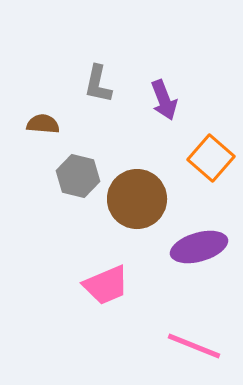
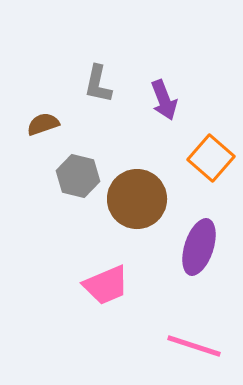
brown semicircle: rotated 24 degrees counterclockwise
purple ellipse: rotated 56 degrees counterclockwise
pink line: rotated 4 degrees counterclockwise
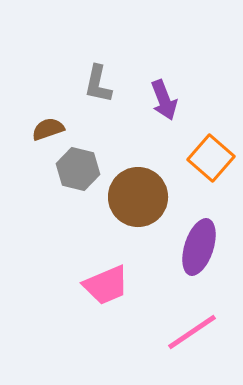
brown semicircle: moved 5 px right, 5 px down
gray hexagon: moved 7 px up
brown circle: moved 1 px right, 2 px up
pink line: moved 2 px left, 14 px up; rotated 52 degrees counterclockwise
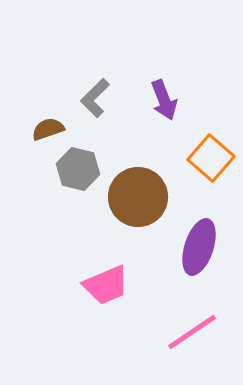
gray L-shape: moved 3 px left, 14 px down; rotated 33 degrees clockwise
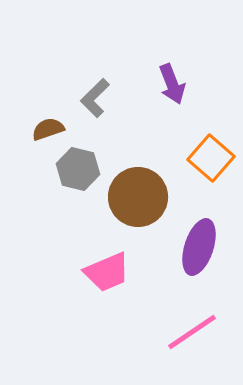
purple arrow: moved 8 px right, 16 px up
pink trapezoid: moved 1 px right, 13 px up
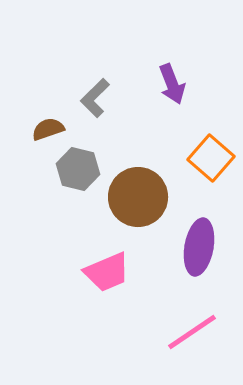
purple ellipse: rotated 8 degrees counterclockwise
